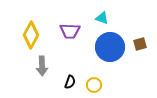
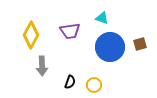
purple trapezoid: rotated 10 degrees counterclockwise
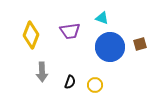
yellow diamond: rotated 8 degrees counterclockwise
gray arrow: moved 6 px down
yellow circle: moved 1 px right
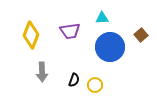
cyan triangle: rotated 24 degrees counterclockwise
brown square: moved 1 px right, 9 px up; rotated 24 degrees counterclockwise
black semicircle: moved 4 px right, 2 px up
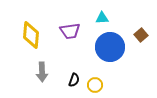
yellow diamond: rotated 16 degrees counterclockwise
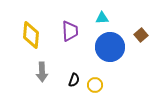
purple trapezoid: rotated 85 degrees counterclockwise
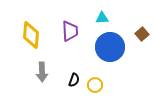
brown square: moved 1 px right, 1 px up
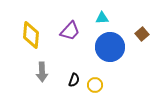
purple trapezoid: rotated 45 degrees clockwise
